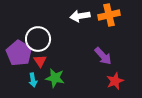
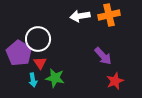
red triangle: moved 2 px down
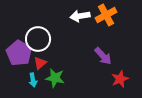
orange cross: moved 3 px left; rotated 15 degrees counterclockwise
red triangle: rotated 24 degrees clockwise
red star: moved 5 px right, 2 px up
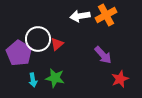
purple arrow: moved 1 px up
red triangle: moved 17 px right, 19 px up
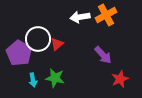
white arrow: moved 1 px down
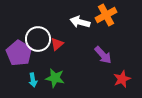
white arrow: moved 5 px down; rotated 24 degrees clockwise
red star: moved 2 px right
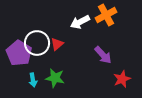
white arrow: rotated 42 degrees counterclockwise
white circle: moved 1 px left, 4 px down
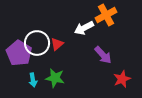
white arrow: moved 4 px right, 6 px down
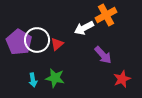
white circle: moved 3 px up
purple pentagon: moved 11 px up
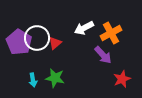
orange cross: moved 5 px right, 18 px down
white circle: moved 2 px up
red triangle: moved 2 px left, 1 px up
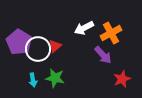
white circle: moved 1 px right, 11 px down
red triangle: moved 3 px down
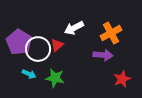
white arrow: moved 10 px left
red triangle: moved 2 px right, 1 px up
purple arrow: rotated 42 degrees counterclockwise
cyan arrow: moved 4 px left, 6 px up; rotated 56 degrees counterclockwise
